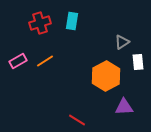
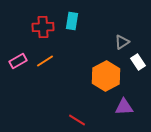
red cross: moved 3 px right, 4 px down; rotated 15 degrees clockwise
white rectangle: rotated 28 degrees counterclockwise
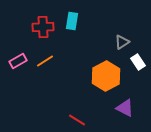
purple triangle: moved 1 px right, 1 px down; rotated 30 degrees clockwise
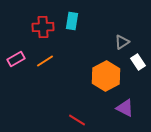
pink rectangle: moved 2 px left, 2 px up
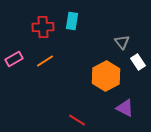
gray triangle: rotated 35 degrees counterclockwise
pink rectangle: moved 2 px left
